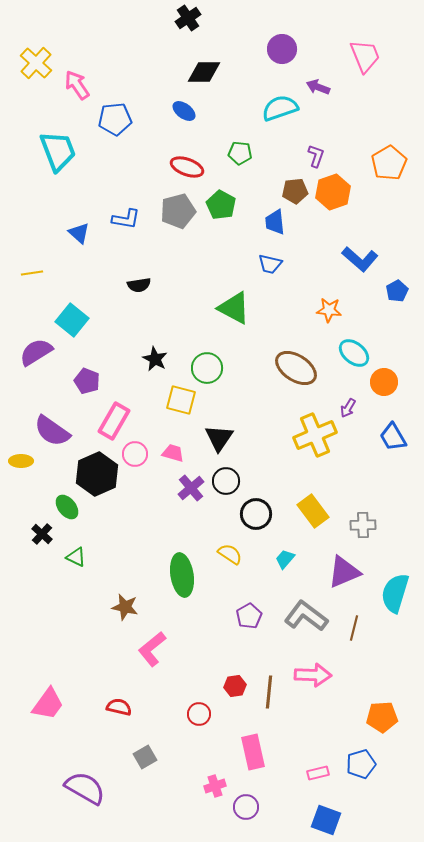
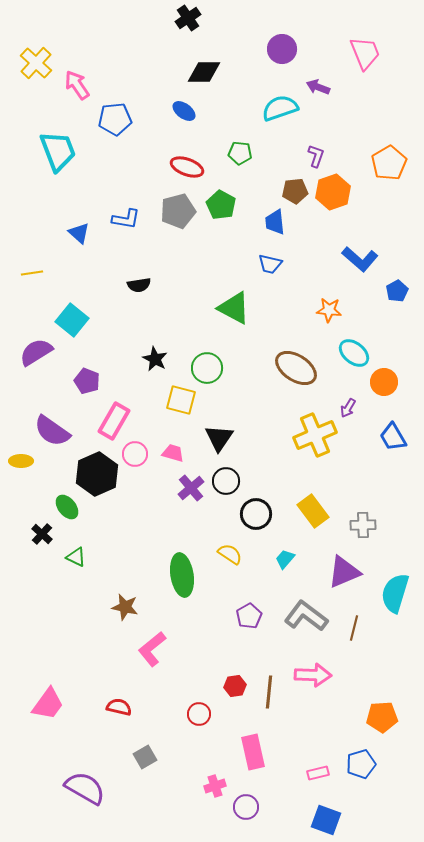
pink trapezoid at (365, 56): moved 3 px up
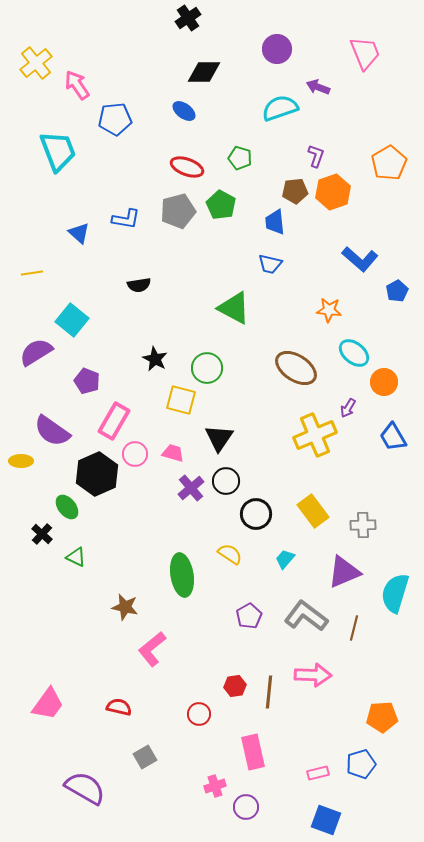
purple circle at (282, 49): moved 5 px left
yellow cross at (36, 63): rotated 8 degrees clockwise
green pentagon at (240, 153): moved 5 px down; rotated 10 degrees clockwise
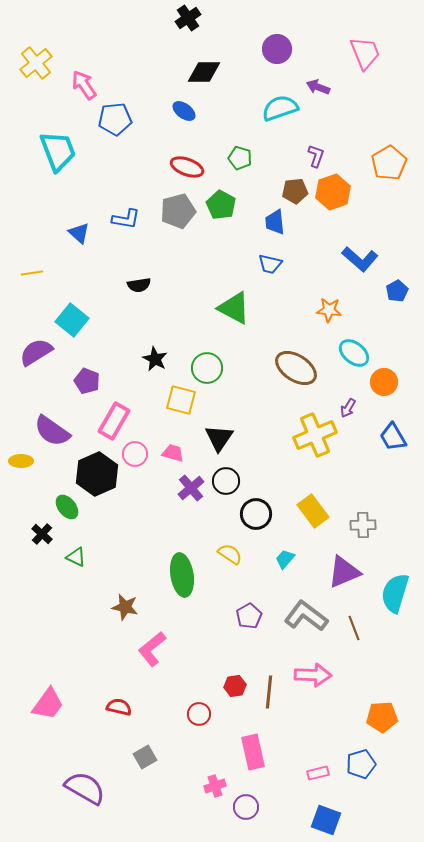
pink arrow at (77, 85): moved 7 px right
brown line at (354, 628): rotated 35 degrees counterclockwise
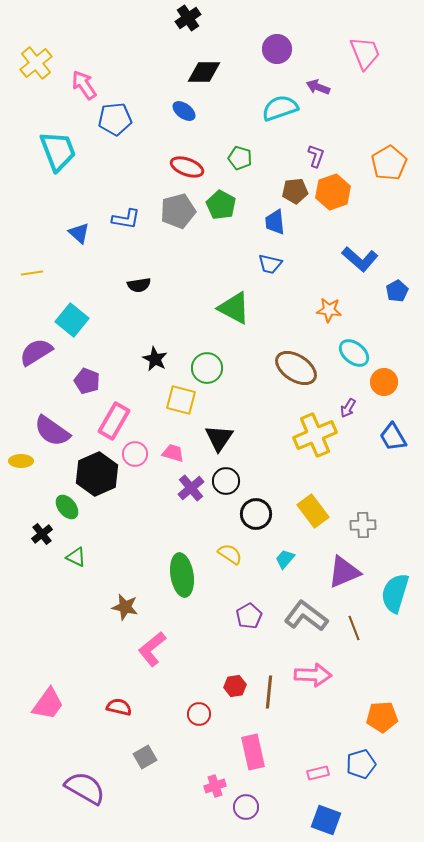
black cross at (42, 534): rotated 10 degrees clockwise
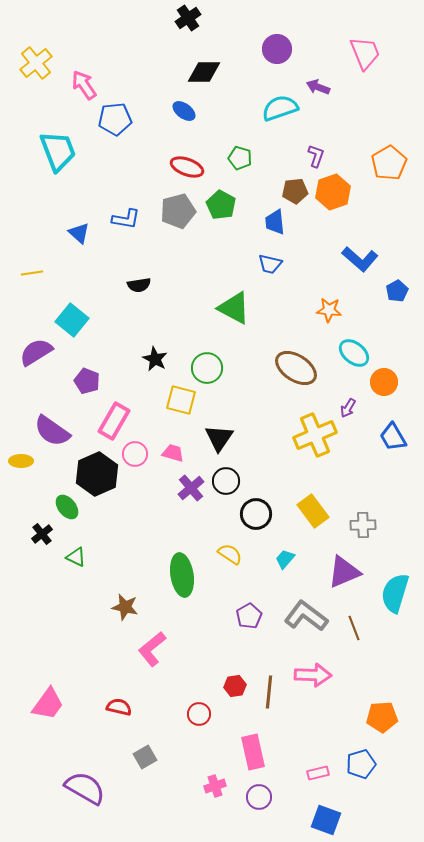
purple circle at (246, 807): moved 13 px right, 10 px up
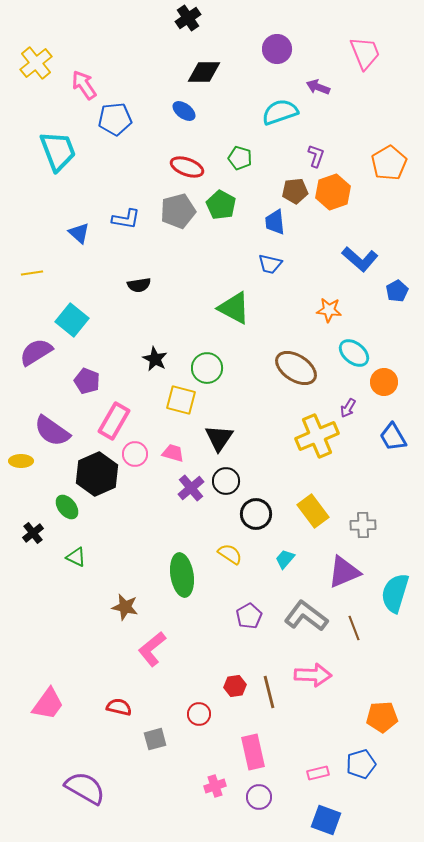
cyan semicircle at (280, 108): moved 4 px down
yellow cross at (315, 435): moved 2 px right, 1 px down
black cross at (42, 534): moved 9 px left, 1 px up
brown line at (269, 692): rotated 20 degrees counterclockwise
gray square at (145, 757): moved 10 px right, 18 px up; rotated 15 degrees clockwise
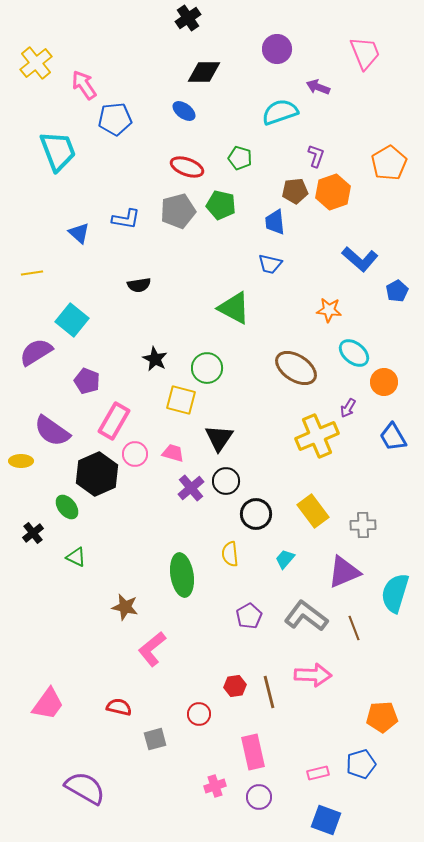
green pentagon at (221, 205): rotated 16 degrees counterclockwise
yellow semicircle at (230, 554): rotated 130 degrees counterclockwise
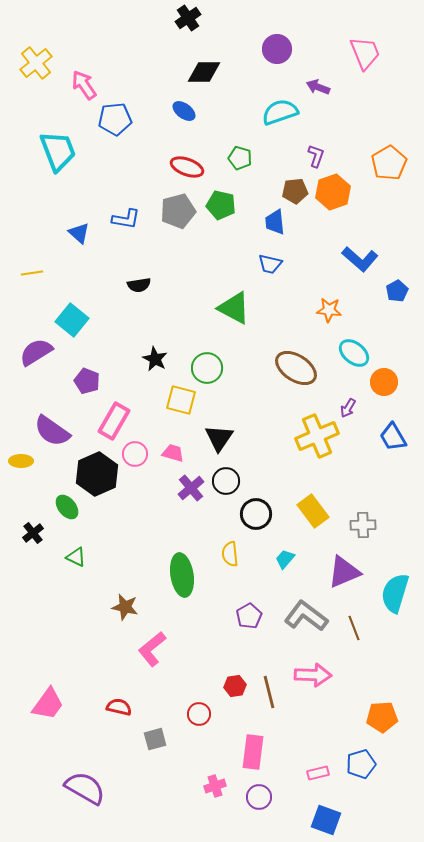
pink rectangle at (253, 752): rotated 20 degrees clockwise
